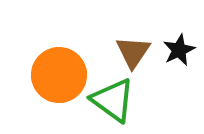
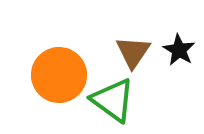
black star: rotated 16 degrees counterclockwise
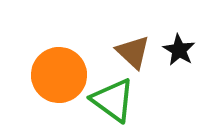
brown triangle: rotated 21 degrees counterclockwise
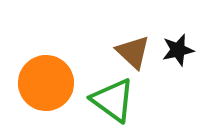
black star: moved 1 px left; rotated 28 degrees clockwise
orange circle: moved 13 px left, 8 px down
